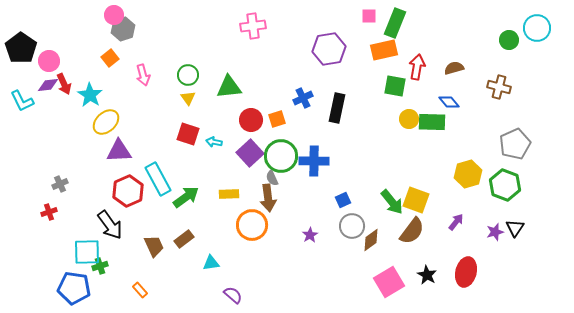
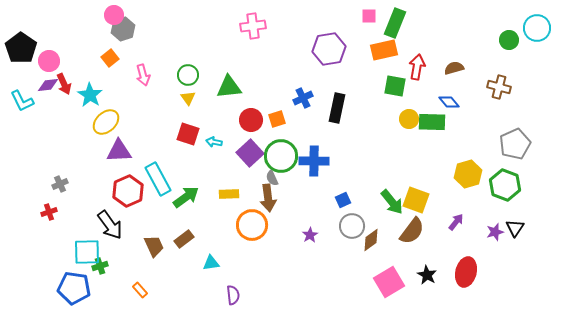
purple semicircle at (233, 295): rotated 42 degrees clockwise
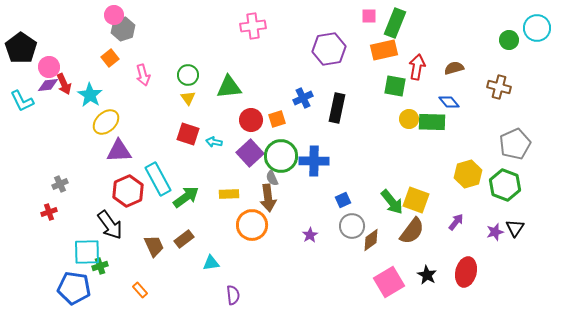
pink circle at (49, 61): moved 6 px down
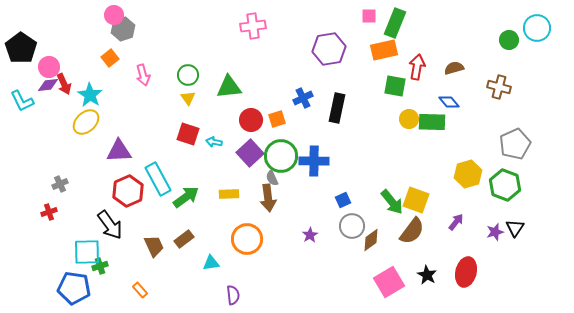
yellow ellipse at (106, 122): moved 20 px left
orange circle at (252, 225): moved 5 px left, 14 px down
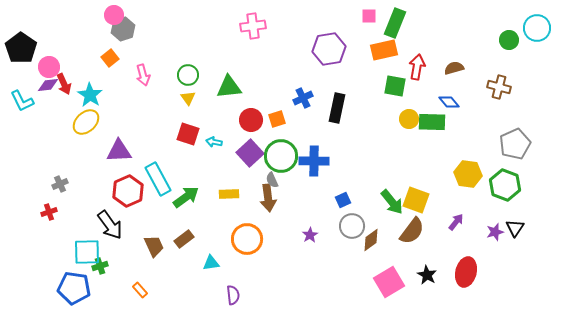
yellow hexagon at (468, 174): rotated 24 degrees clockwise
gray semicircle at (272, 178): moved 2 px down
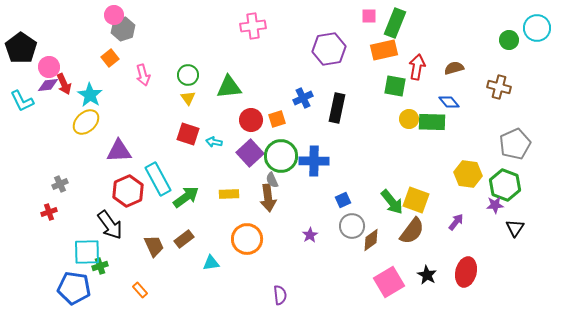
purple star at (495, 232): moved 27 px up; rotated 12 degrees clockwise
purple semicircle at (233, 295): moved 47 px right
